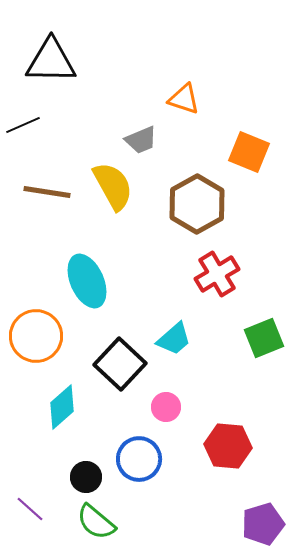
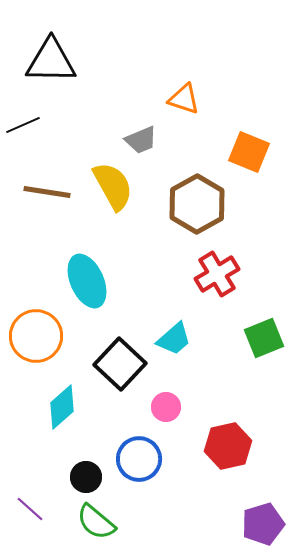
red hexagon: rotated 18 degrees counterclockwise
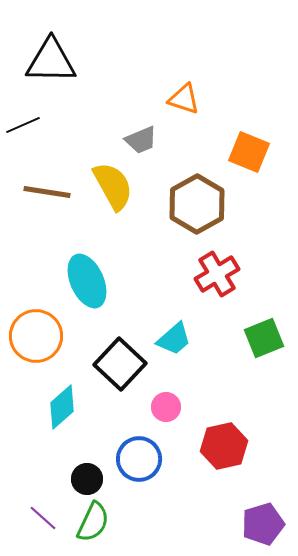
red hexagon: moved 4 px left
black circle: moved 1 px right, 2 px down
purple line: moved 13 px right, 9 px down
green semicircle: moved 3 px left; rotated 105 degrees counterclockwise
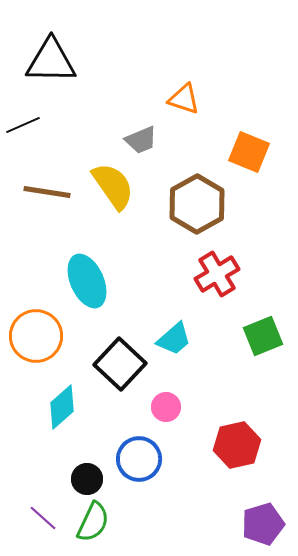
yellow semicircle: rotated 6 degrees counterclockwise
green square: moved 1 px left, 2 px up
red hexagon: moved 13 px right, 1 px up
